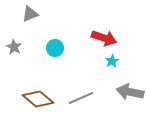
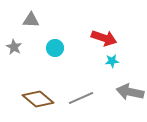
gray triangle: moved 1 px right, 6 px down; rotated 24 degrees clockwise
cyan star: rotated 24 degrees clockwise
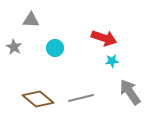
gray arrow: rotated 44 degrees clockwise
gray line: rotated 10 degrees clockwise
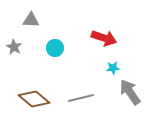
cyan star: moved 1 px right, 7 px down
brown diamond: moved 4 px left
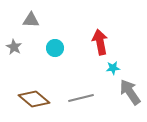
red arrow: moved 4 px left, 4 px down; rotated 120 degrees counterclockwise
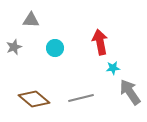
gray star: rotated 21 degrees clockwise
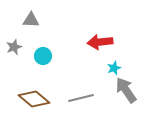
red arrow: rotated 85 degrees counterclockwise
cyan circle: moved 12 px left, 8 px down
cyan star: moved 1 px right; rotated 16 degrees counterclockwise
gray arrow: moved 4 px left, 2 px up
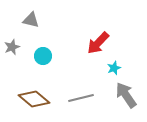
gray triangle: rotated 12 degrees clockwise
red arrow: moved 2 px left, 1 px down; rotated 40 degrees counterclockwise
gray star: moved 2 px left
gray arrow: moved 5 px down
